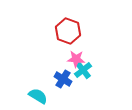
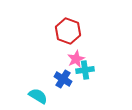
pink star: rotated 30 degrees counterclockwise
cyan cross: moved 2 px right; rotated 30 degrees clockwise
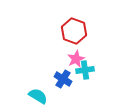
red hexagon: moved 6 px right
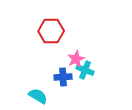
red hexagon: moved 23 px left; rotated 20 degrees counterclockwise
cyan cross: rotated 30 degrees clockwise
blue cross: moved 2 px up; rotated 36 degrees counterclockwise
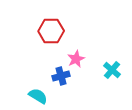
cyan cross: moved 27 px right; rotated 18 degrees clockwise
blue cross: moved 2 px left, 1 px up; rotated 12 degrees counterclockwise
